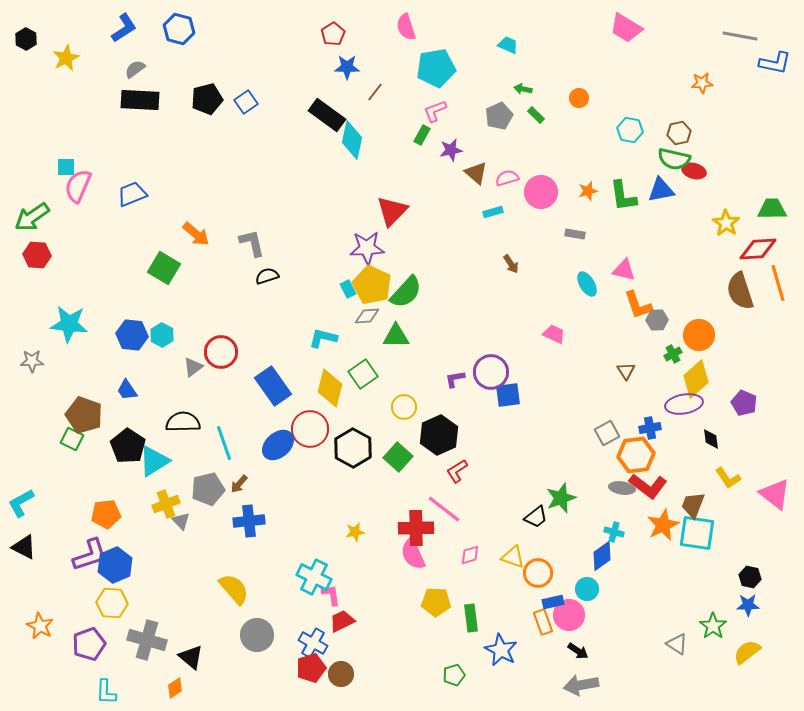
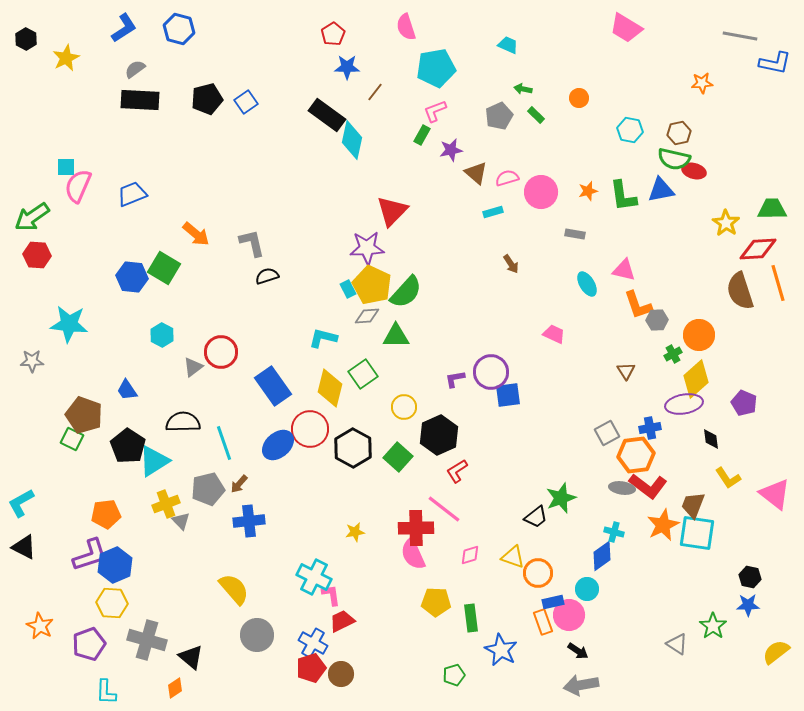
blue hexagon at (132, 335): moved 58 px up
yellow semicircle at (747, 652): moved 29 px right
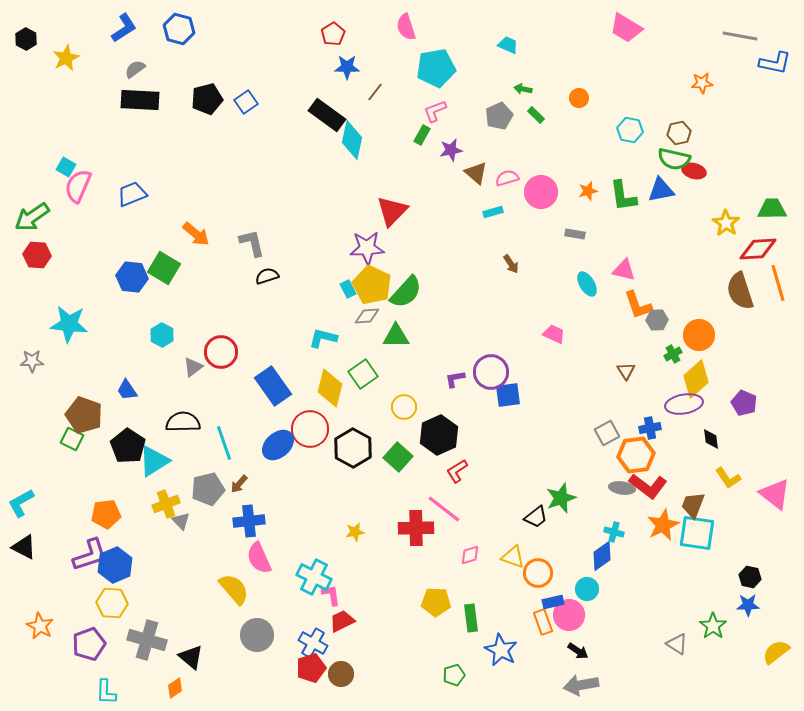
cyan square at (66, 167): rotated 30 degrees clockwise
pink semicircle at (413, 554): moved 154 px left, 4 px down
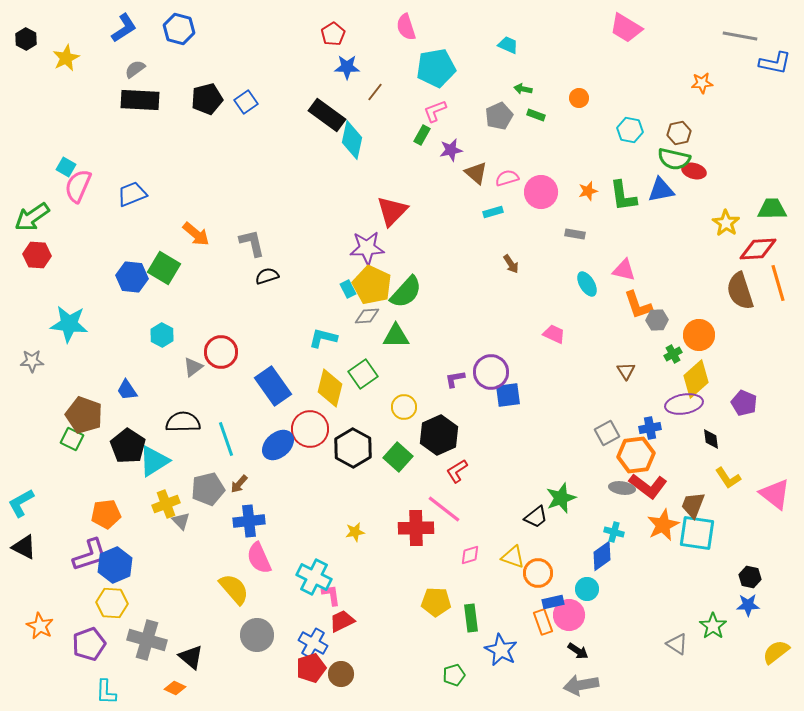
green rectangle at (536, 115): rotated 24 degrees counterclockwise
cyan line at (224, 443): moved 2 px right, 4 px up
orange diamond at (175, 688): rotated 60 degrees clockwise
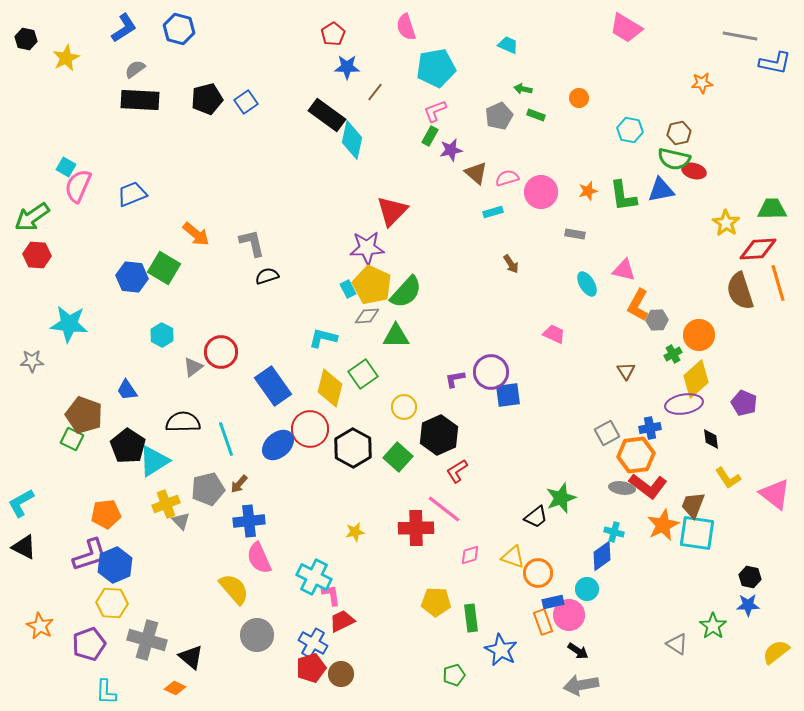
black hexagon at (26, 39): rotated 15 degrees counterclockwise
green rectangle at (422, 135): moved 8 px right, 1 px down
orange L-shape at (638, 305): rotated 48 degrees clockwise
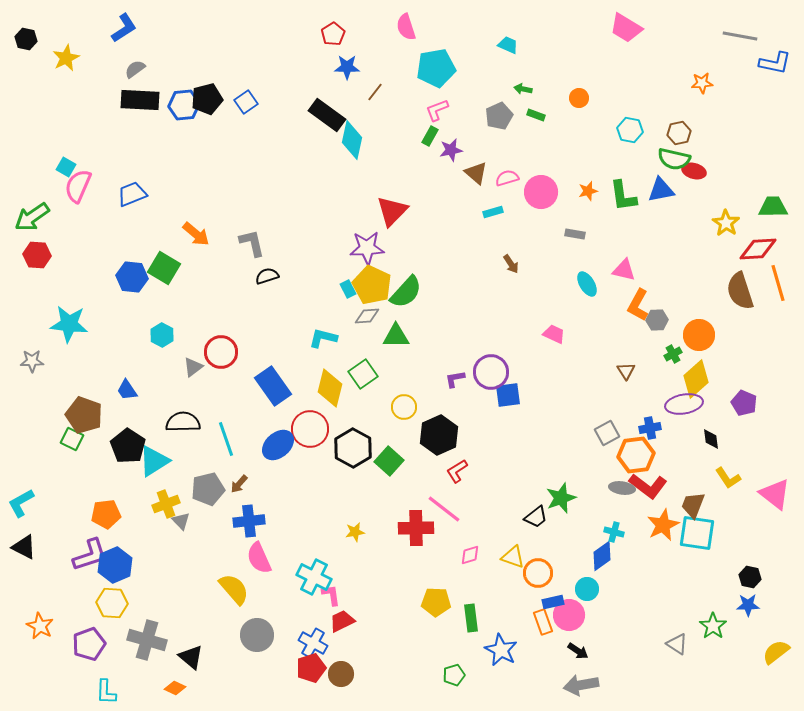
blue hexagon at (179, 29): moved 5 px right, 76 px down; rotated 20 degrees counterclockwise
pink L-shape at (435, 111): moved 2 px right, 1 px up
green trapezoid at (772, 209): moved 1 px right, 2 px up
green square at (398, 457): moved 9 px left, 4 px down
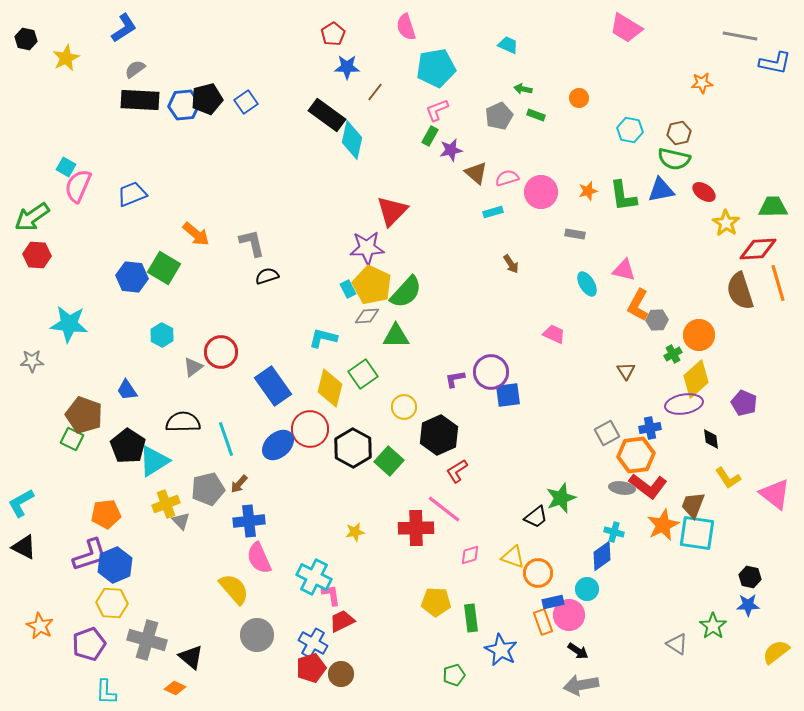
red ellipse at (694, 171): moved 10 px right, 21 px down; rotated 20 degrees clockwise
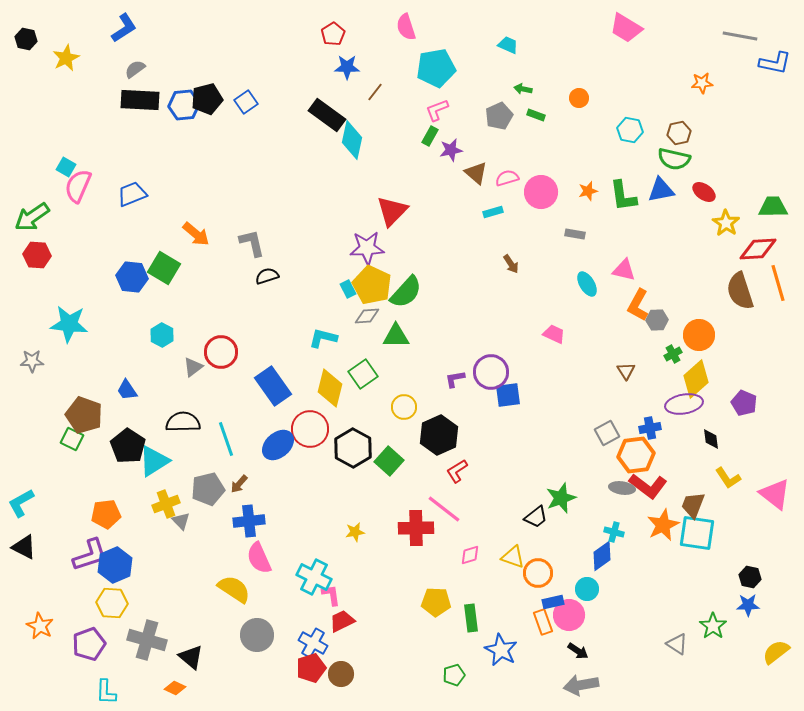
yellow semicircle at (234, 589): rotated 16 degrees counterclockwise
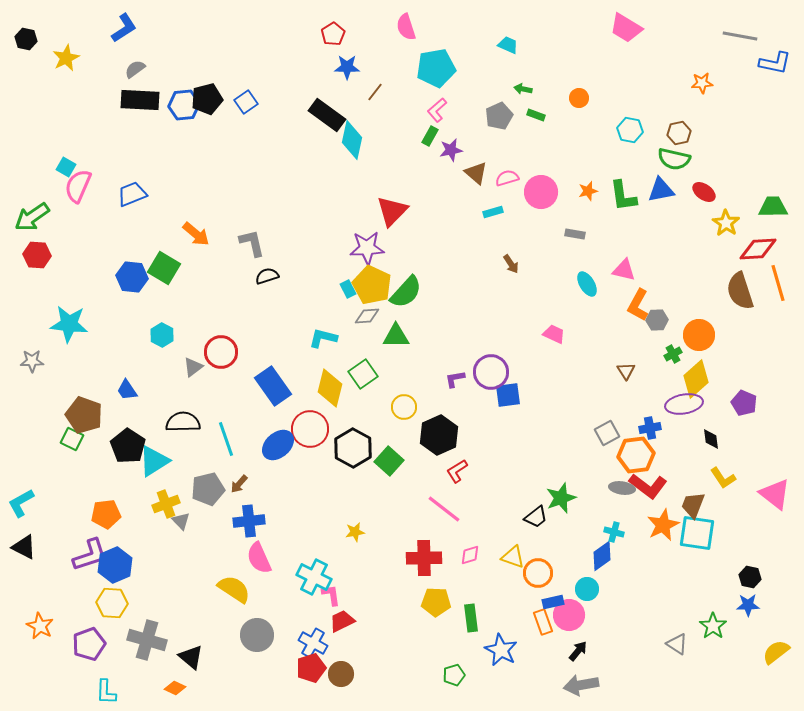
pink L-shape at (437, 110): rotated 20 degrees counterclockwise
yellow L-shape at (728, 478): moved 5 px left
red cross at (416, 528): moved 8 px right, 30 px down
black arrow at (578, 651): rotated 85 degrees counterclockwise
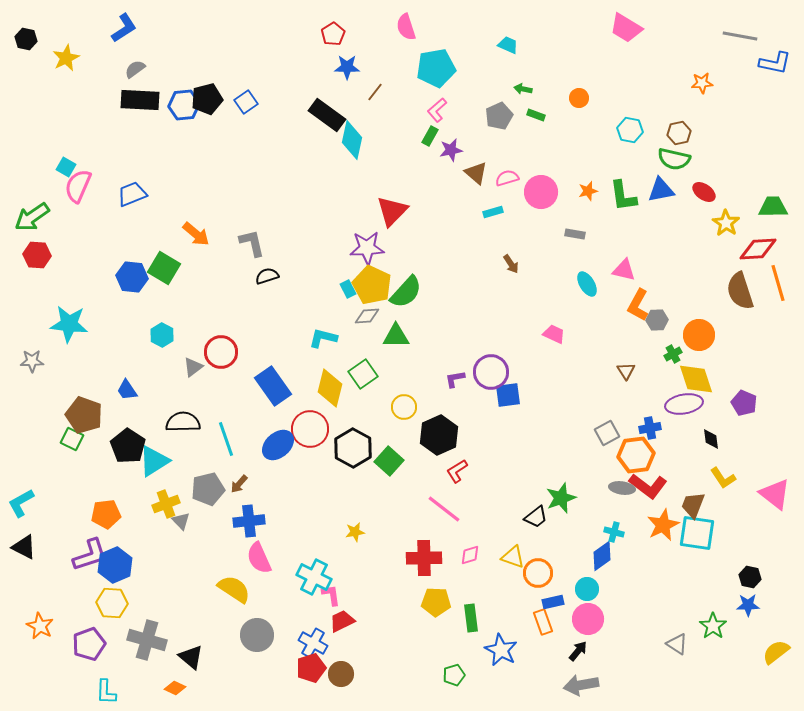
yellow diamond at (696, 379): rotated 66 degrees counterclockwise
pink circle at (569, 615): moved 19 px right, 4 px down
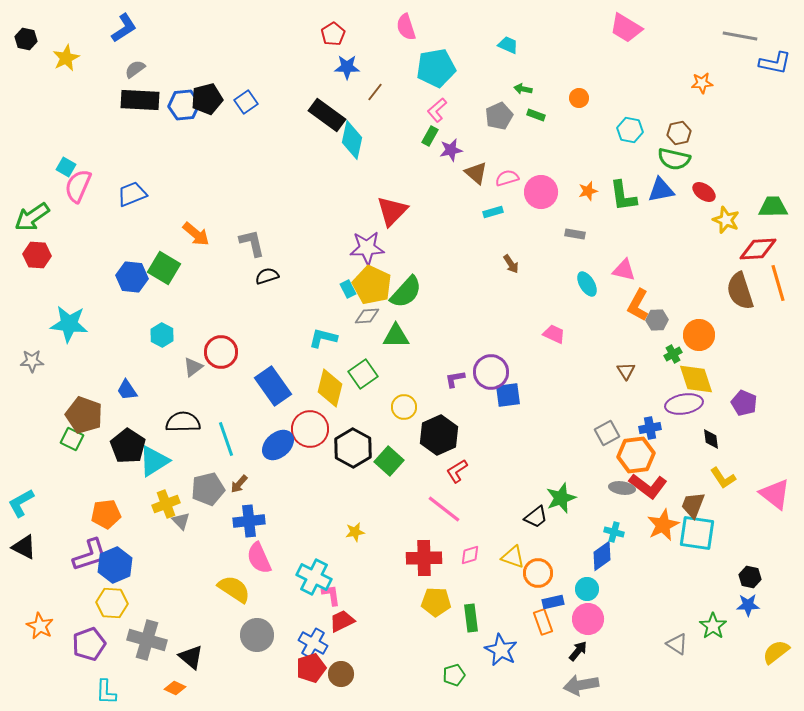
yellow star at (726, 223): moved 3 px up; rotated 12 degrees counterclockwise
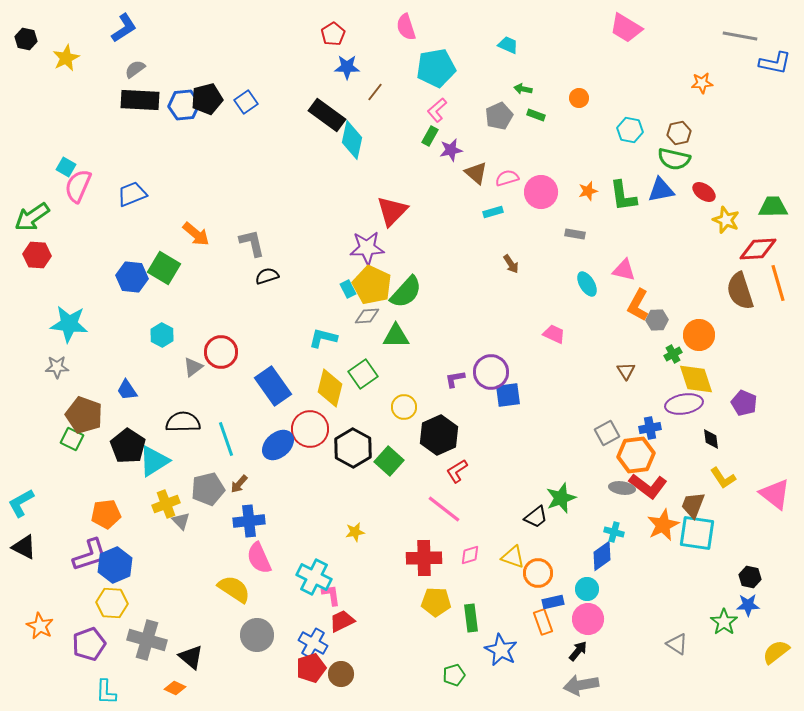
gray star at (32, 361): moved 25 px right, 6 px down
green star at (713, 626): moved 11 px right, 4 px up
